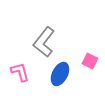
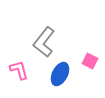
pink L-shape: moved 1 px left, 2 px up
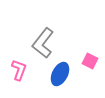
gray L-shape: moved 1 px left, 1 px down
pink L-shape: rotated 35 degrees clockwise
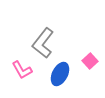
pink square: rotated 21 degrees clockwise
pink L-shape: moved 3 px right; rotated 130 degrees clockwise
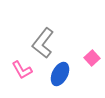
pink square: moved 2 px right, 3 px up
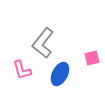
pink square: rotated 28 degrees clockwise
pink L-shape: rotated 15 degrees clockwise
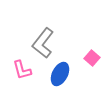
pink square: rotated 35 degrees counterclockwise
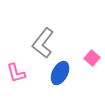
pink L-shape: moved 6 px left, 3 px down
blue ellipse: moved 1 px up
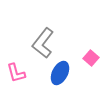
pink square: moved 1 px left
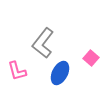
pink L-shape: moved 1 px right, 2 px up
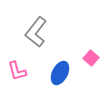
gray L-shape: moved 7 px left, 11 px up
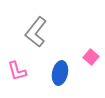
pink square: moved 1 px up
blue ellipse: rotated 15 degrees counterclockwise
